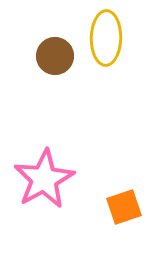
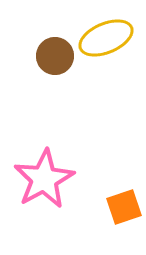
yellow ellipse: rotated 66 degrees clockwise
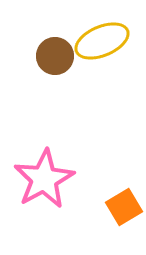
yellow ellipse: moved 4 px left, 3 px down
orange square: rotated 12 degrees counterclockwise
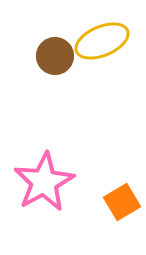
pink star: moved 3 px down
orange square: moved 2 px left, 5 px up
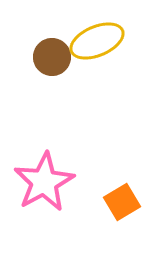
yellow ellipse: moved 5 px left
brown circle: moved 3 px left, 1 px down
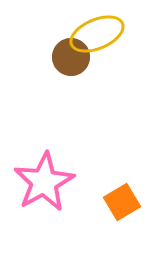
yellow ellipse: moved 7 px up
brown circle: moved 19 px right
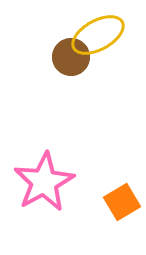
yellow ellipse: moved 1 px right, 1 px down; rotated 6 degrees counterclockwise
